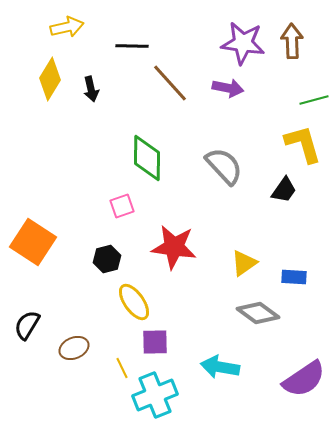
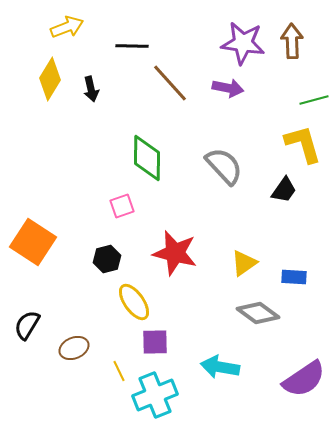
yellow arrow: rotated 8 degrees counterclockwise
red star: moved 1 px right, 6 px down; rotated 6 degrees clockwise
yellow line: moved 3 px left, 3 px down
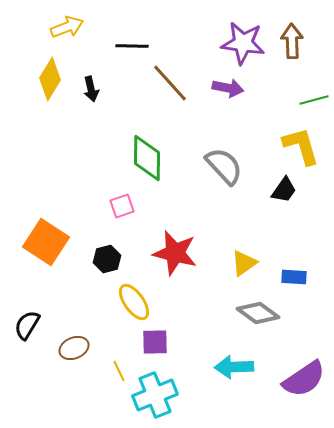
yellow L-shape: moved 2 px left, 2 px down
orange square: moved 13 px right
cyan arrow: moved 14 px right; rotated 12 degrees counterclockwise
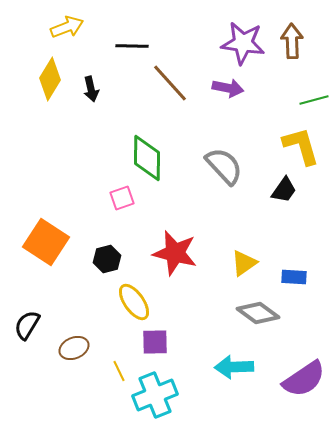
pink square: moved 8 px up
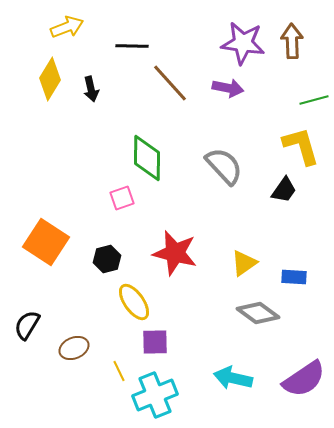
cyan arrow: moved 1 px left, 11 px down; rotated 15 degrees clockwise
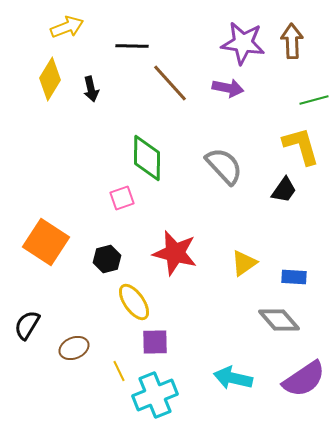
gray diamond: moved 21 px right, 7 px down; rotated 12 degrees clockwise
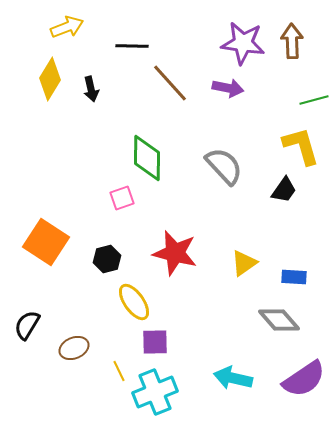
cyan cross: moved 3 px up
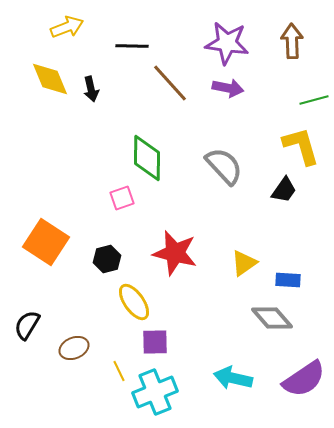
purple star: moved 16 px left
yellow diamond: rotated 54 degrees counterclockwise
blue rectangle: moved 6 px left, 3 px down
gray diamond: moved 7 px left, 2 px up
